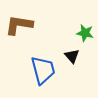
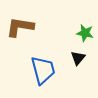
brown L-shape: moved 1 px right, 2 px down
black triangle: moved 6 px right, 2 px down; rotated 21 degrees clockwise
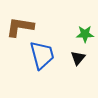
green star: moved 1 px down; rotated 12 degrees counterclockwise
blue trapezoid: moved 1 px left, 15 px up
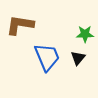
brown L-shape: moved 2 px up
blue trapezoid: moved 5 px right, 2 px down; rotated 8 degrees counterclockwise
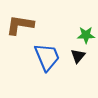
green star: moved 1 px right, 1 px down
black triangle: moved 2 px up
